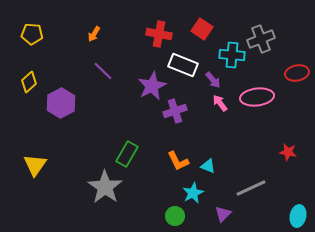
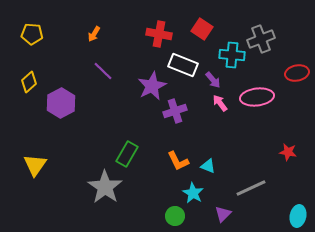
cyan star: rotated 15 degrees counterclockwise
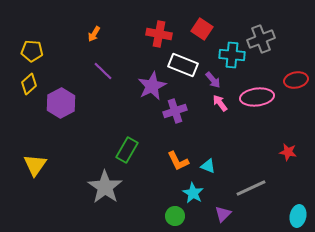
yellow pentagon: moved 17 px down
red ellipse: moved 1 px left, 7 px down
yellow diamond: moved 2 px down
green rectangle: moved 4 px up
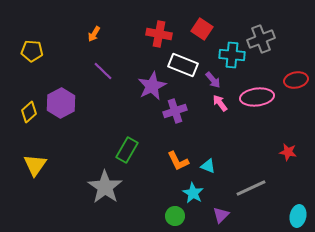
yellow diamond: moved 28 px down
purple triangle: moved 2 px left, 1 px down
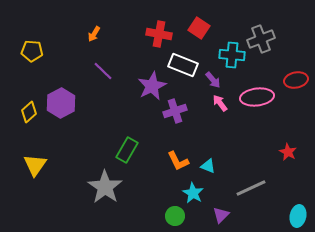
red square: moved 3 px left, 1 px up
red star: rotated 18 degrees clockwise
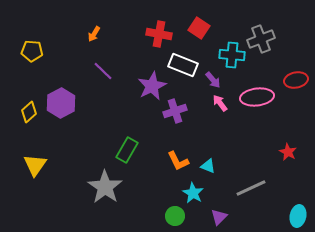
purple triangle: moved 2 px left, 2 px down
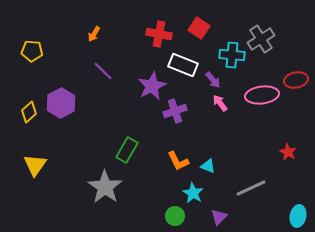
gray cross: rotated 12 degrees counterclockwise
pink ellipse: moved 5 px right, 2 px up
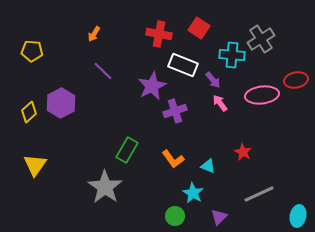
red star: moved 45 px left
orange L-shape: moved 5 px left, 2 px up; rotated 10 degrees counterclockwise
gray line: moved 8 px right, 6 px down
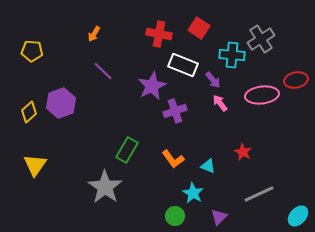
purple hexagon: rotated 8 degrees clockwise
cyan ellipse: rotated 30 degrees clockwise
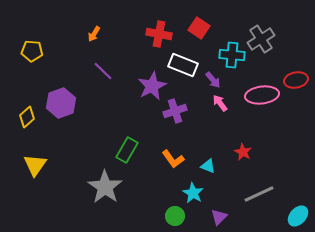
yellow diamond: moved 2 px left, 5 px down
